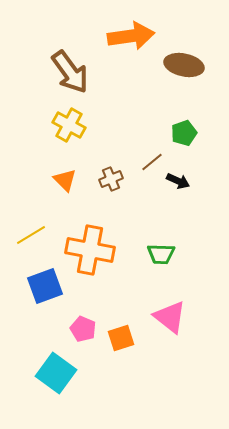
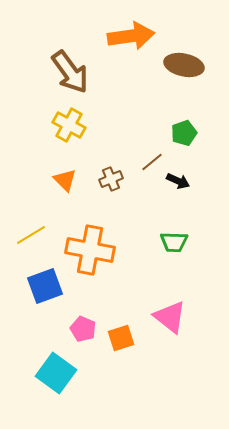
green trapezoid: moved 13 px right, 12 px up
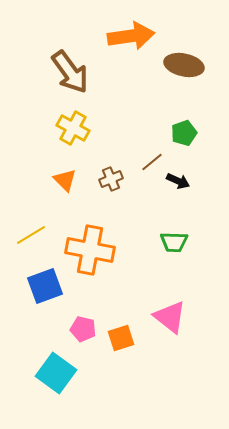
yellow cross: moved 4 px right, 3 px down
pink pentagon: rotated 10 degrees counterclockwise
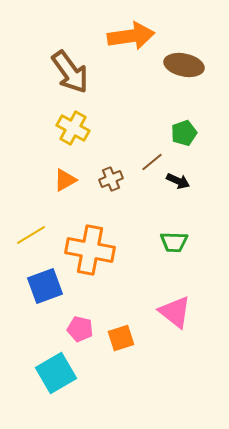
orange triangle: rotated 45 degrees clockwise
pink triangle: moved 5 px right, 5 px up
pink pentagon: moved 3 px left
cyan square: rotated 24 degrees clockwise
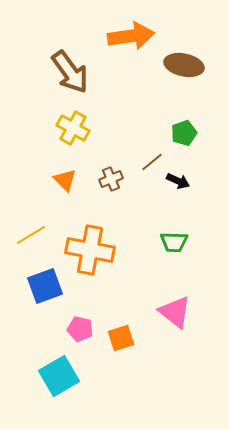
orange triangle: rotated 45 degrees counterclockwise
cyan square: moved 3 px right, 3 px down
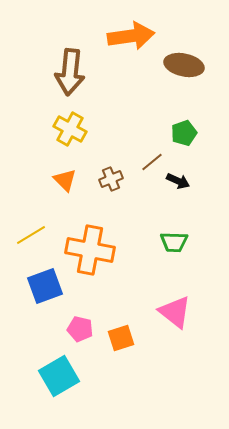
brown arrow: rotated 42 degrees clockwise
yellow cross: moved 3 px left, 1 px down
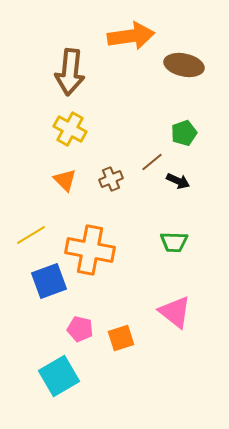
blue square: moved 4 px right, 5 px up
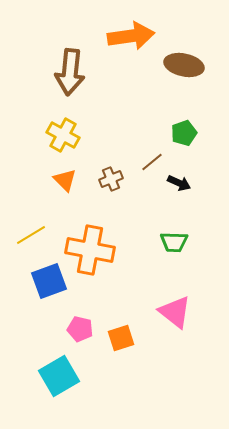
yellow cross: moved 7 px left, 6 px down
black arrow: moved 1 px right, 2 px down
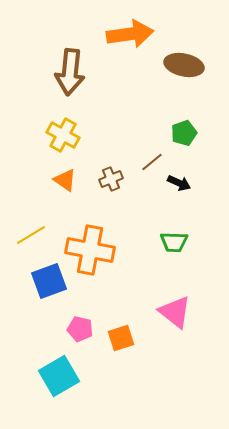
orange arrow: moved 1 px left, 2 px up
orange triangle: rotated 10 degrees counterclockwise
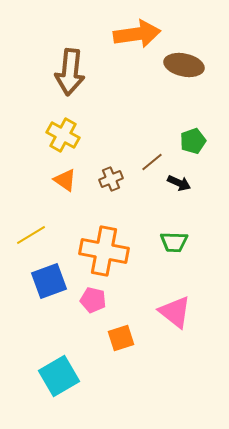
orange arrow: moved 7 px right
green pentagon: moved 9 px right, 8 px down
orange cross: moved 14 px right, 1 px down
pink pentagon: moved 13 px right, 29 px up
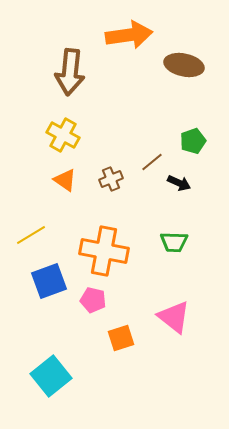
orange arrow: moved 8 px left, 1 px down
pink triangle: moved 1 px left, 5 px down
cyan square: moved 8 px left; rotated 9 degrees counterclockwise
